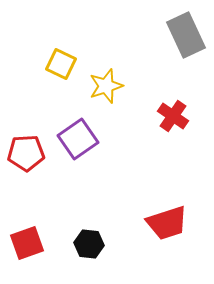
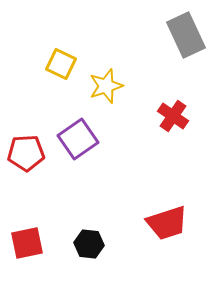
red square: rotated 8 degrees clockwise
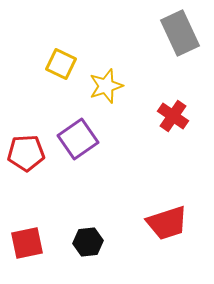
gray rectangle: moved 6 px left, 2 px up
black hexagon: moved 1 px left, 2 px up; rotated 12 degrees counterclockwise
